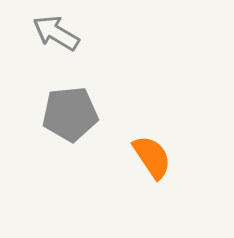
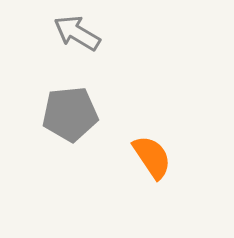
gray arrow: moved 21 px right
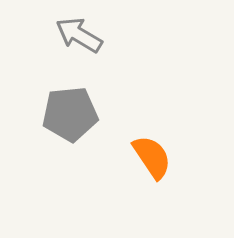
gray arrow: moved 2 px right, 2 px down
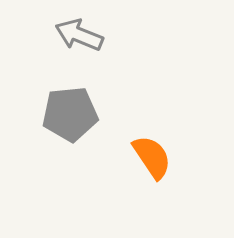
gray arrow: rotated 9 degrees counterclockwise
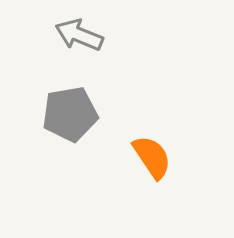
gray pentagon: rotated 4 degrees counterclockwise
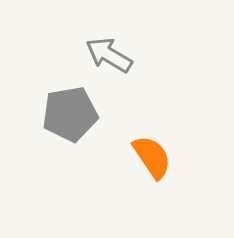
gray arrow: moved 30 px right, 20 px down; rotated 9 degrees clockwise
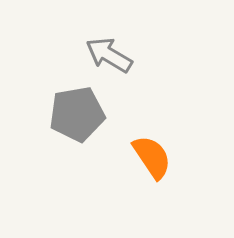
gray pentagon: moved 7 px right
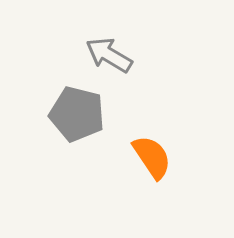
gray pentagon: rotated 24 degrees clockwise
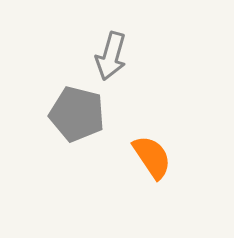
gray arrow: moved 2 px right, 1 px down; rotated 105 degrees counterclockwise
